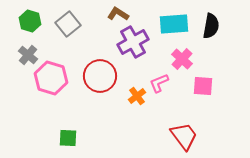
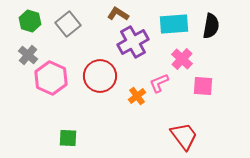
pink hexagon: rotated 8 degrees clockwise
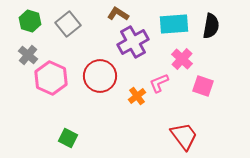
pink square: rotated 15 degrees clockwise
green square: rotated 24 degrees clockwise
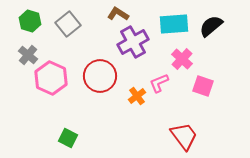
black semicircle: rotated 140 degrees counterclockwise
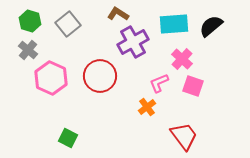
gray cross: moved 5 px up
pink square: moved 10 px left
orange cross: moved 10 px right, 11 px down
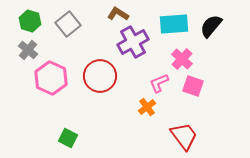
black semicircle: rotated 10 degrees counterclockwise
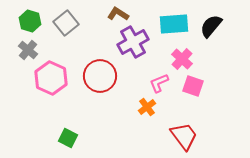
gray square: moved 2 px left, 1 px up
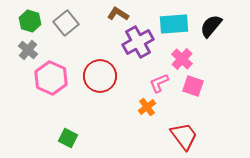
purple cross: moved 5 px right
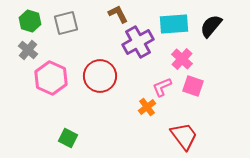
brown L-shape: rotated 30 degrees clockwise
gray square: rotated 25 degrees clockwise
pink L-shape: moved 3 px right, 4 px down
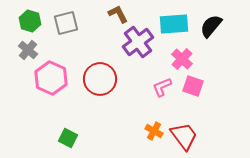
purple cross: rotated 8 degrees counterclockwise
red circle: moved 3 px down
orange cross: moved 7 px right, 24 px down; rotated 24 degrees counterclockwise
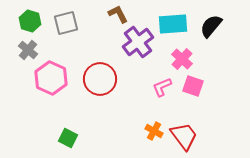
cyan rectangle: moved 1 px left
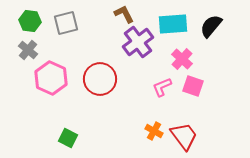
brown L-shape: moved 6 px right
green hexagon: rotated 10 degrees counterclockwise
